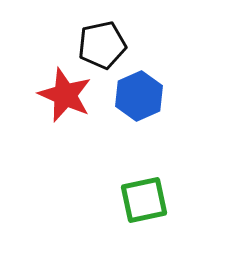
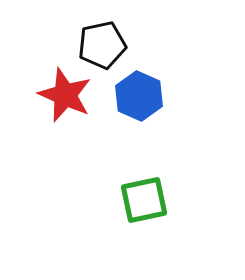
blue hexagon: rotated 12 degrees counterclockwise
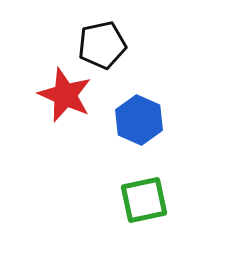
blue hexagon: moved 24 px down
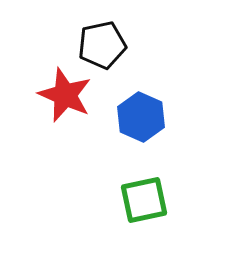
blue hexagon: moved 2 px right, 3 px up
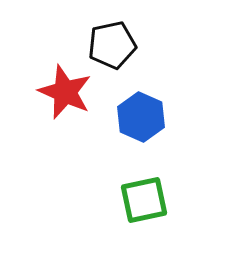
black pentagon: moved 10 px right
red star: moved 3 px up
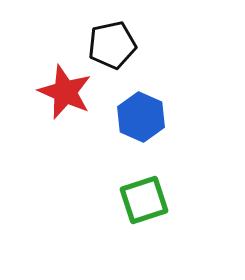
green square: rotated 6 degrees counterclockwise
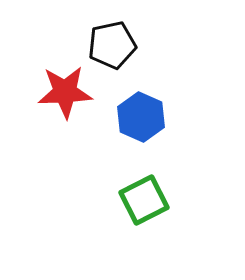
red star: rotated 26 degrees counterclockwise
green square: rotated 9 degrees counterclockwise
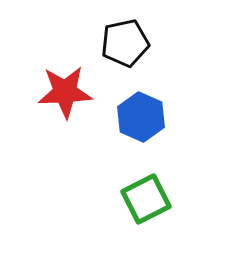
black pentagon: moved 13 px right, 2 px up
green square: moved 2 px right, 1 px up
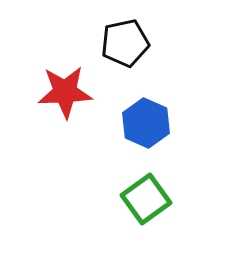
blue hexagon: moved 5 px right, 6 px down
green square: rotated 9 degrees counterclockwise
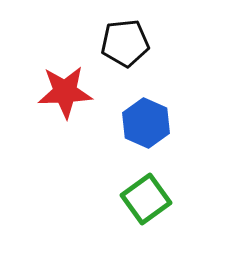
black pentagon: rotated 6 degrees clockwise
